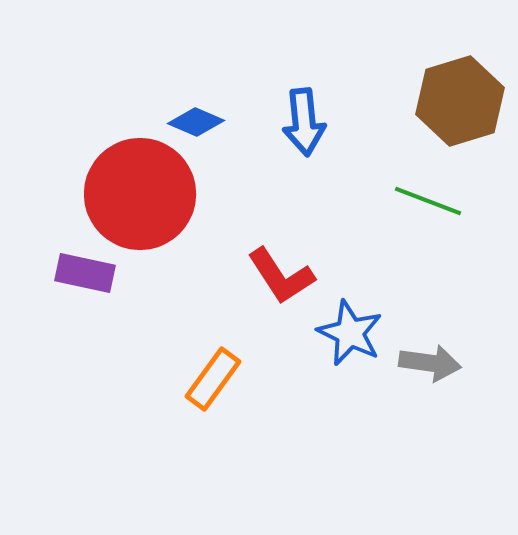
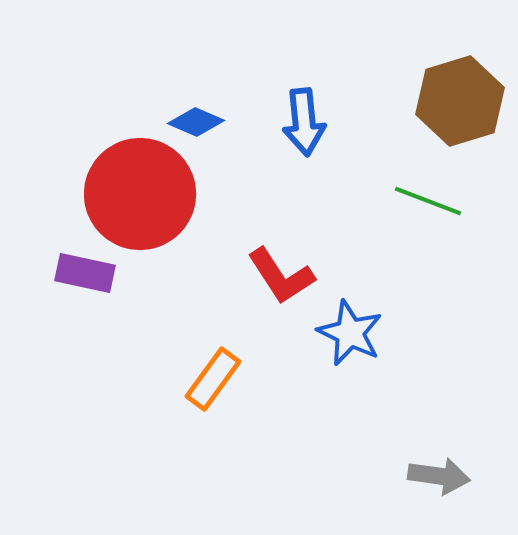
gray arrow: moved 9 px right, 113 px down
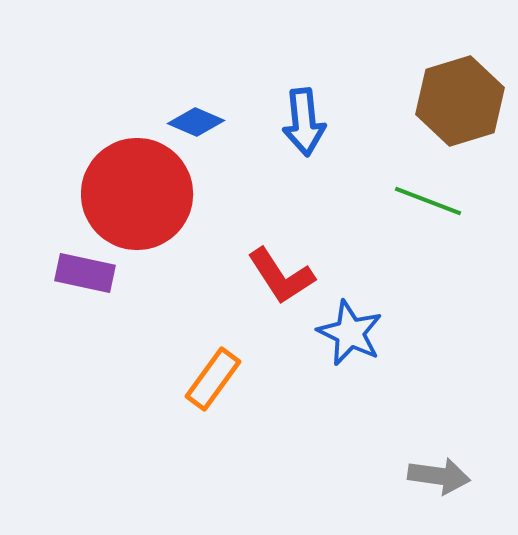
red circle: moved 3 px left
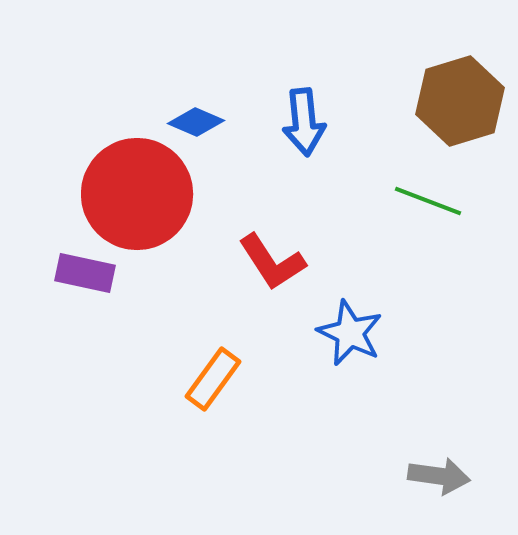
red L-shape: moved 9 px left, 14 px up
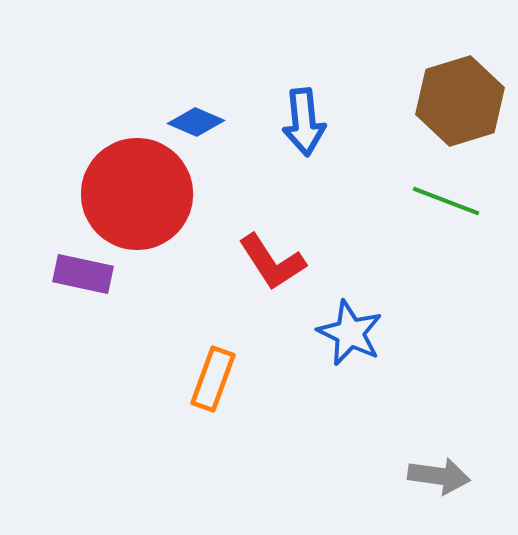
green line: moved 18 px right
purple rectangle: moved 2 px left, 1 px down
orange rectangle: rotated 16 degrees counterclockwise
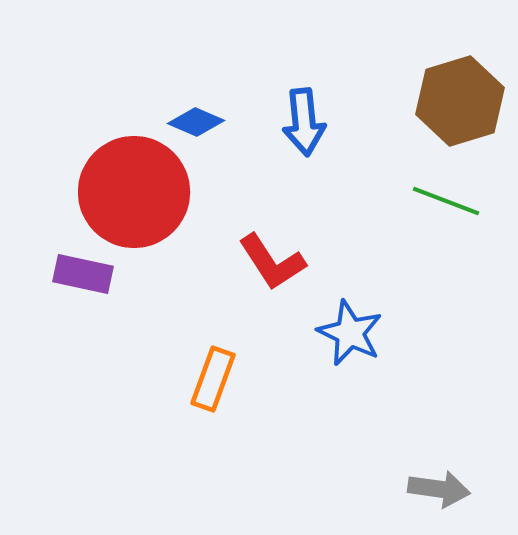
red circle: moved 3 px left, 2 px up
gray arrow: moved 13 px down
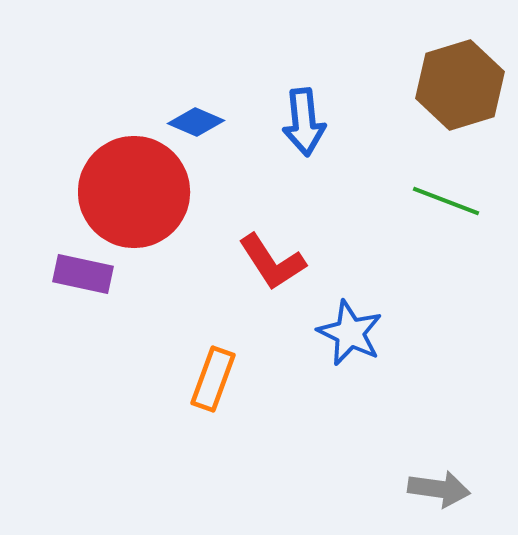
brown hexagon: moved 16 px up
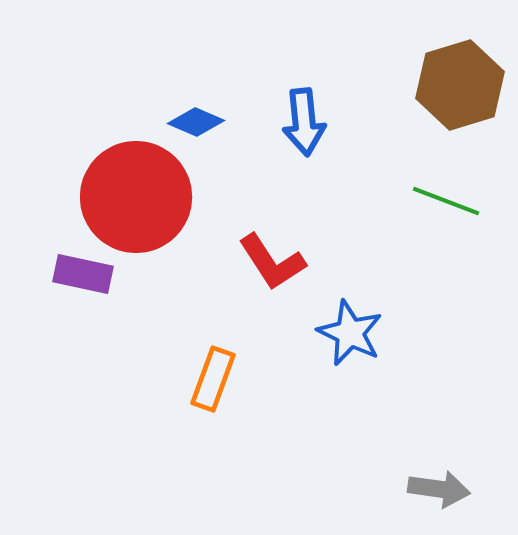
red circle: moved 2 px right, 5 px down
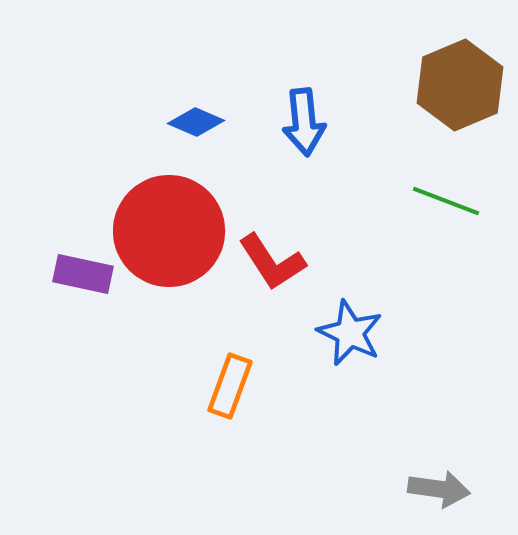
brown hexagon: rotated 6 degrees counterclockwise
red circle: moved 33 px right, 34 px down
orange rectangle: moved 17 px right, 7 px down
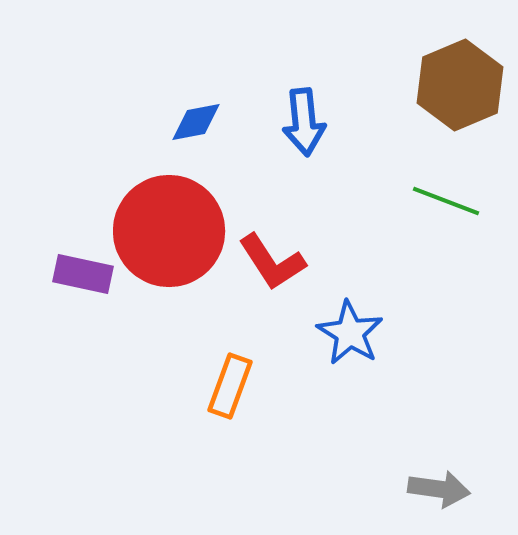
blue diamond: rotated 34 degrees counterclockwise
blue star: rotated 6 degrees clockwise
